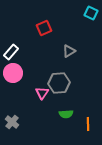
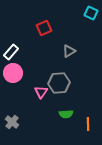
pink triangle: moved 1 px left, 1 px up
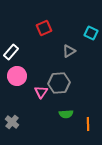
cyan square: moved 20 px down
pink circle: moved 4 px right, 3 px down
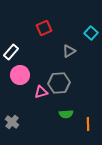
cyan square: rotated 16 degrees clockwise
pink circle: moved 3 px right, 1 px up
pink triangle: rotated 40 degrees clockwise
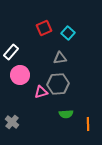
cyan square: moved 23 px left
gray triangle: moved 9 px left, 7 px down; rotated 24 degrees clockwise
gray hexagon: moved 1 px left, 1 px down
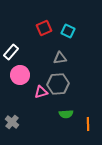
cyan square: moved 2 px up; rotated 16 degrees counterclockwise
